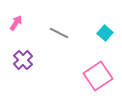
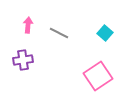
pink arrow: moved 12 px right, 2 px down; rotated 28 degrees counterclockwise
purple cross: rotated 36 degrees clockwise
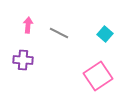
cyan square: moved 1 px down
purple cross: rotated 12 degrees clockwise
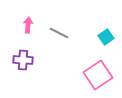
cyan square: moved 1 px right, 3 px down; rotated 14 degrees clockwise
pink square: moved 1 px up
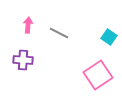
cyan square: moved 3 px right; rotated 21 degrees counterclockwise
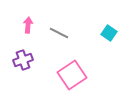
cyan square: moved 4 px up
purple cross: rotated 24 degrees counterclockwise
pink square: moved 26 px left
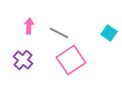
pink arrow: moved 1 px right, 1 px down
purple cross: rotated 30 degrees counterclockwise
pink square: moved 1 px left, 15 px up
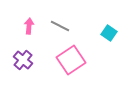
gray line: moved 1 px right, 7 px up
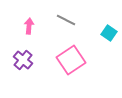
gray line: moved 6 px right, 6 px up
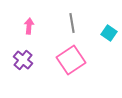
gray line: moved 6 px right, 3 px down; rotated 54 degrees clockwise
